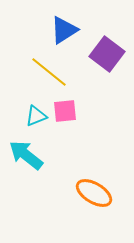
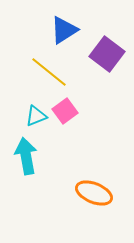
pink square: rotated 30 degrees counterclockwise
cyan arrow: moved 1 px down; rotated 42 degrees clockwise
orange ellipse: rotated 9 degrees counterclockwise
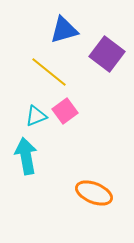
blue triangle: rotated 16 degrees clockwise
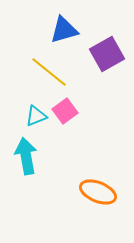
purple square: rotated 24 degrees clockwise
orange ellipse: moved 4 px right, 1 px up
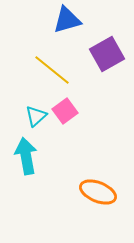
blue triangle: moved 3 px right, 10 px up
yellow line: moved 3 px right, 2 px up
cyan triangle: rotated 20 degrees counterclockwise
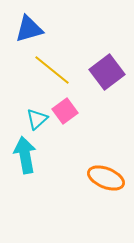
blue triangle: moved 38 px left, 9 px down
purple square: moved 18 px down; rotated 8 degrees counterclockwise
cyan triangle: moved 1 px right, 3 px down
cyan arrow: moved 1 px left, 1 px up
orange ellipse: moved 8 px right, 14 px up
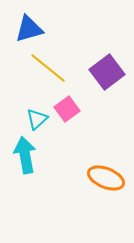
yellow line: moved 4 px left, 2 px up
pink square: moved 2 px right, 2 px up
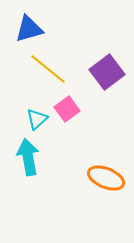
yellow line: moved 1 px down
cyan arrow: moved 3 px right, 2 px down
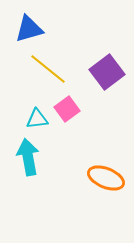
cyan triangle: rotated 35 degrees clockwise
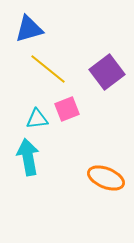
pink square: rotated 15 degrees clockwise
